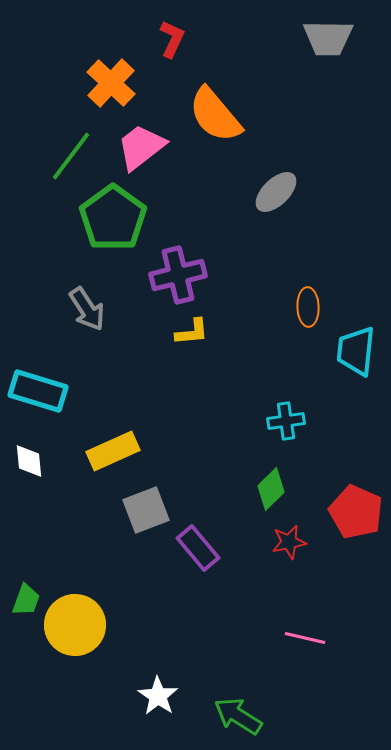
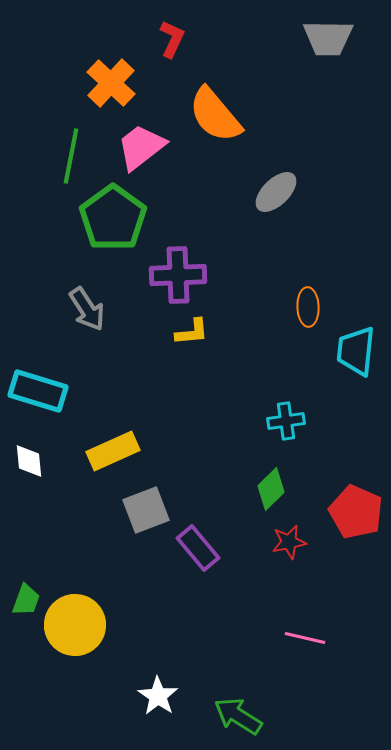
green line: rotated 26 degrees counterclockwise
purple cross: rotated 12 degrees clockwise
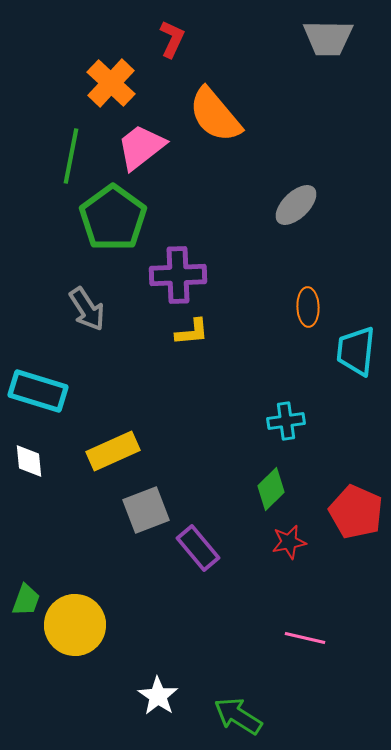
gray ellipse: moved 20 px right, 13 px down
